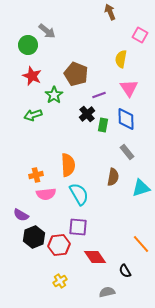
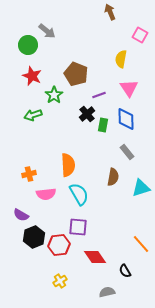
orange cross: moved 7 px left, 1 px up
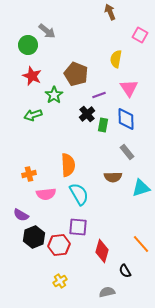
yellow semicircle: moved 5 px left
brown semicircle: rotated 78 degrees clockwise
red diamond: moved 7 px right, 6 px up; rotated 50 degrees clockwise
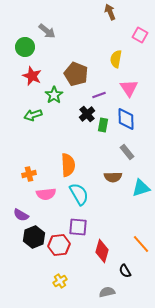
green circle: moved 3 px left, 2 px down
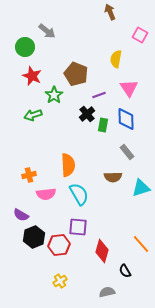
orange cross: moved 1 px down
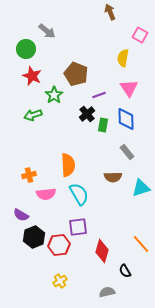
green circle: moved 1 px right, 2 px down
yellow semicircle: moved 7 px right, 1 px up
purple square: rotated 12 degrees counterclockwise
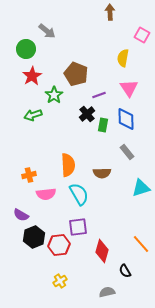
brown arrow: rotated 21 degrees clockwise
pink square: moved 2 px right
red star: rotated 18 degrees clockwise
brown semicircle: moved 11 px left, 4 px up
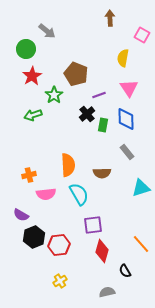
brown arrow: moved 6 px down
purple square: moved 15 px right, 2 px up
